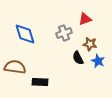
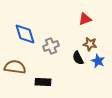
gray cross: moved 13 px left, 13 px down
black rectangle: moved 3 px right
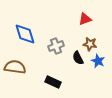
gray cross: moved 5 px right
black rectangle: moved 10 px right; rotated 21 degrees clockwise
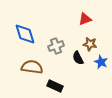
blue star: moved 3 px right, 1 px down
brown semicircle: moved 17 px right
black rectangle: moved 2 px right, 4 px down
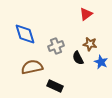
red triangle: moved 1 px right, 5 px up; rotated 16 degrees counterclockwise
brown semicircle: rotated 20 degrees counterclockwise
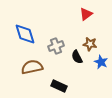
black semicircle: moved 1 px left, 1 px up
black rectangle: moved 4 px right
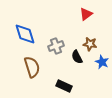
blue star: moved 1 px right
brown semicircle: rotated 85 degrees clockwise
black rectangle: moved 5 px right
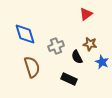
black rectangle: moved 5 px right, 7 px up
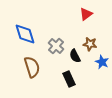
gray cross: rotated 28 degrees counterclockwise
black semicircle: moved 2 px left, 1 px up
black rectangle: rotated 42 degrees clockwise
